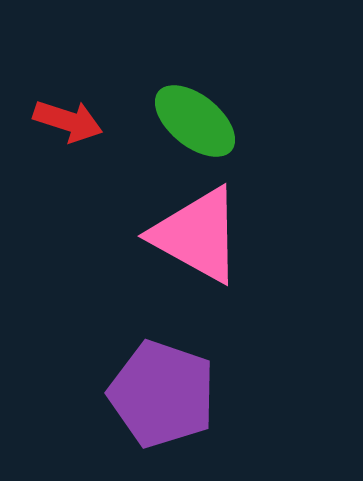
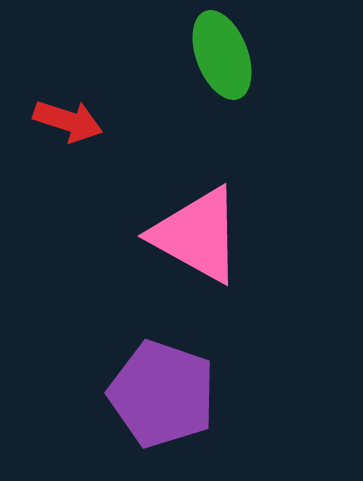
green ellipse: moved 27 px right, 66 px up; rotated 30 degrees clockwise
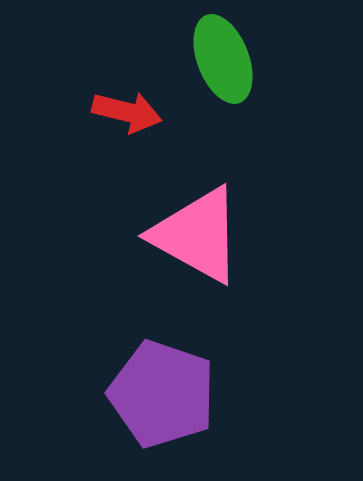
green ellipse: moved 1 px right, 4 px down
red arrow: moved 59 px right, 9 px up; rotated 4 degrees counterclockwise
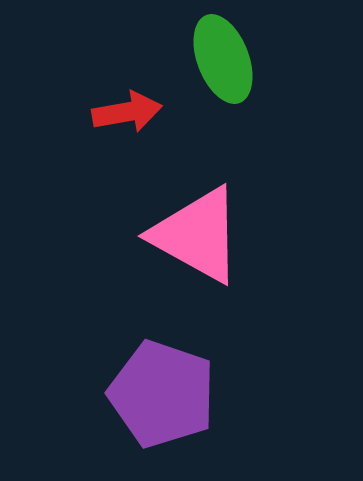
red arrow: rotated 24 degrees counterclockwise
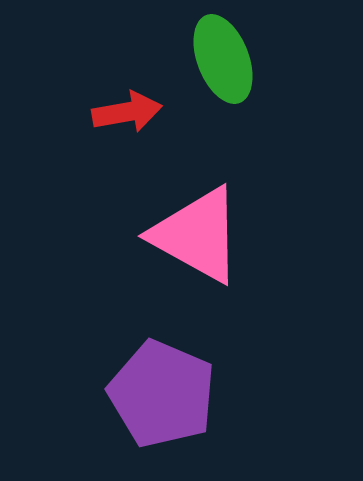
purple pentagon: rotated 4 degrees clockwise
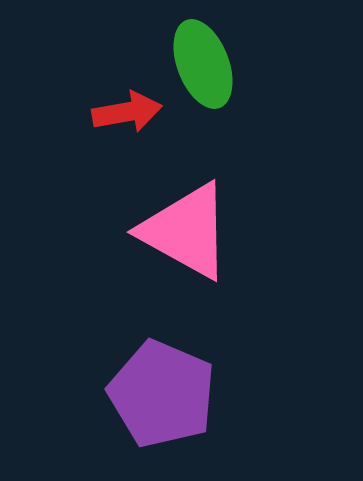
green ellipse: moved 20 px left, 5 px down
pink triangle: moved 11 px left, 4 px up
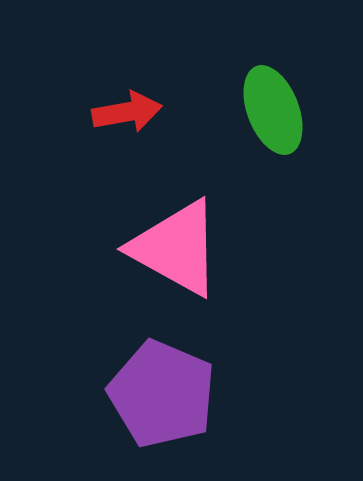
green ellipse: moved 70 px right, 46 px down
pink triangle: moved 10 px left, 17 px down
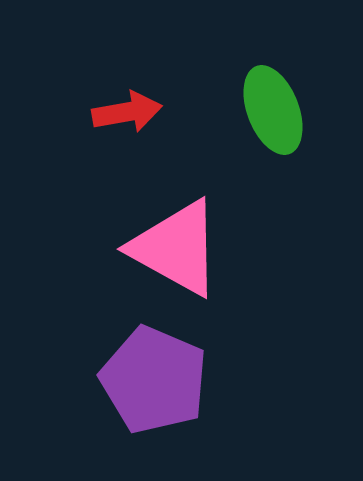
purple pentagon: moved 8 px left, 14 px up
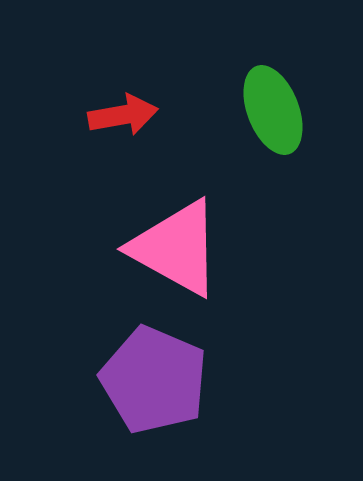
red arrow: moved 4 px left, 3 px down
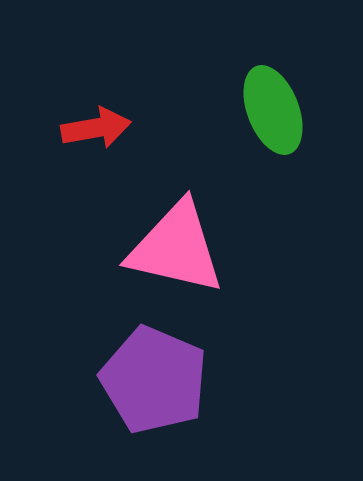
red arrow: moved 27 px left, 13 px down
pink triangle: rotated 16 degrees counterclockwise
